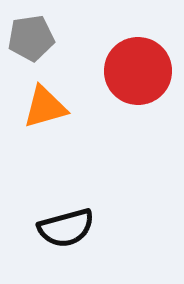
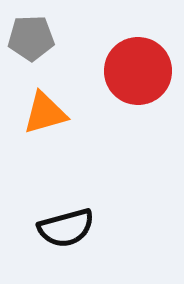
gray pentagon: rotated 6 degrees clockwise
orange triangle: moved 6 px down
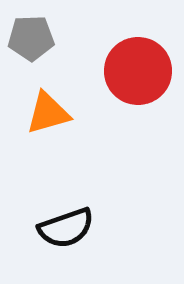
orange triangle: moved 3 px right
black semicircle: rotated 4 degrees counterclockwise
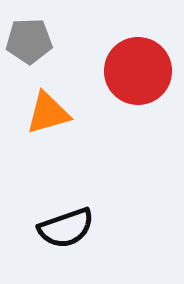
gray pentagon: moved 2 px left, 3 px down
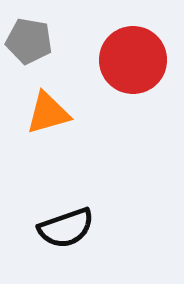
gray pentagon: rotated 12 degrees clockwise
red circle: moved 5 px left, 11 px up
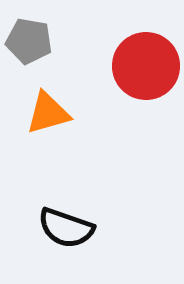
red circle: moved 13 px right, 6 px down
black semicircle: rotated 38 degrees clockwise
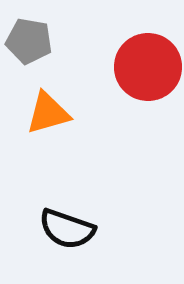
red circle: moved 2 px right, 1 px down
black semicircle: moved 1 px right, 1 px down
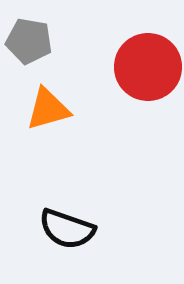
orange triangle: moved 4 px up
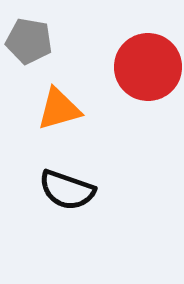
orange triangle: moved 11 px right
black semicircle: moved 39 px up
